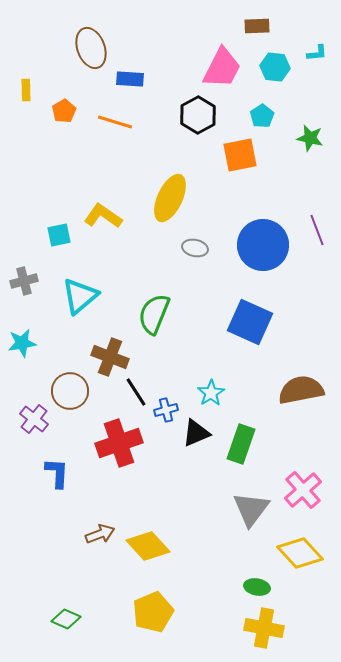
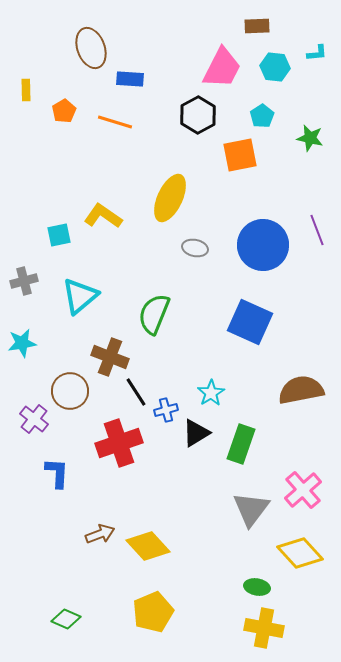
black triangle at (196, 433): rotated 8 degrees counterclockwise
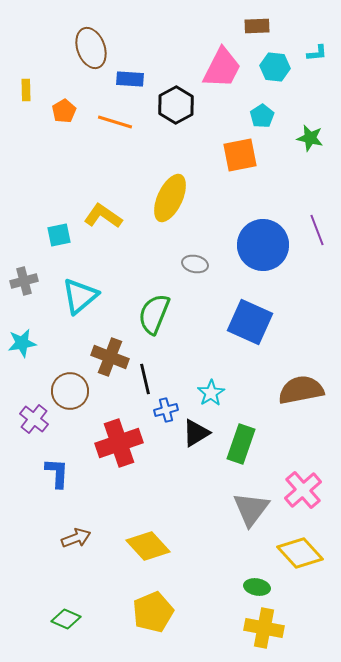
black hexagon at (198, 115): moved 22 px left, 10 px up
gray ellipse at (195, 248): moved 16 px down
black line at (136, 392): moved 9 px right, 13 px up; rotated 20 degrees clockwise
brown arrow at (100, 534): moved 24 px left, 4 px down
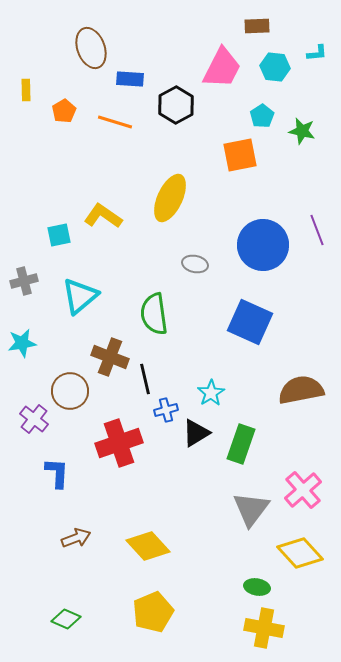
green star at (310, 138): moved 8 px left, 7 px up
green semicircle at (154, 314): rotated 30 degrees counterclockwise
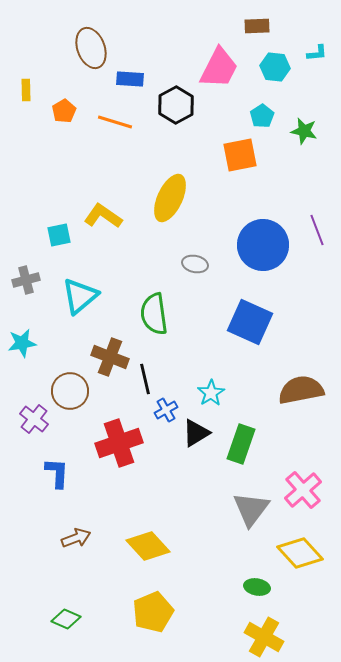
pink trapezoid at (222, 68): moved 3 px left
green star at (302, 131): moved 2 px right
gray cross at (24, 281): moved 2 px right, 1 px up
blue cross at (166, 410): rotated 15 degrees counterclockwise
yellow cross at (264, 628): moved 9 px down; rotated 18 degrees clockwise
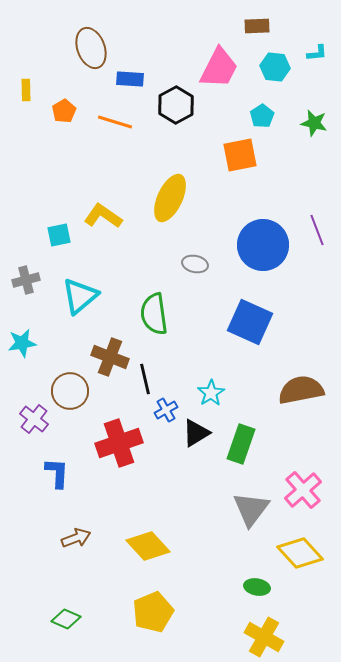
green star at (304, 131): moved 10 px right, 8 px up
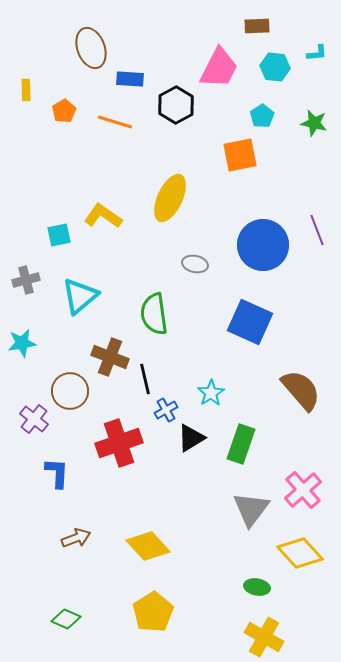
brown semicircle at (301, 390): rotated 60 degrees clockwise
black triangle at (196, 433): moved 5 px left, 5 px down
yellow pentagon at (153, 612): rotated 9 degrees counterclockwise
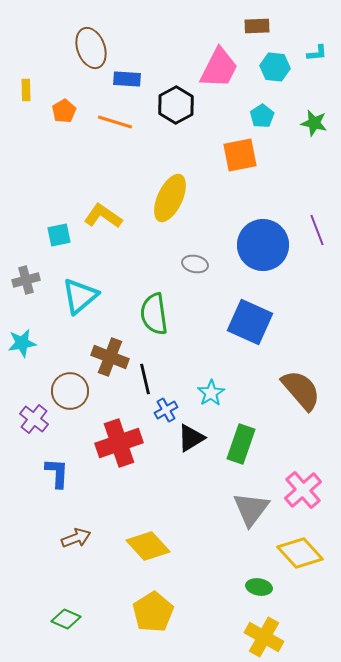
blue rectangle at (130, 79): moved 3 px left
green ellipse at (257, 587): moved 2 px right
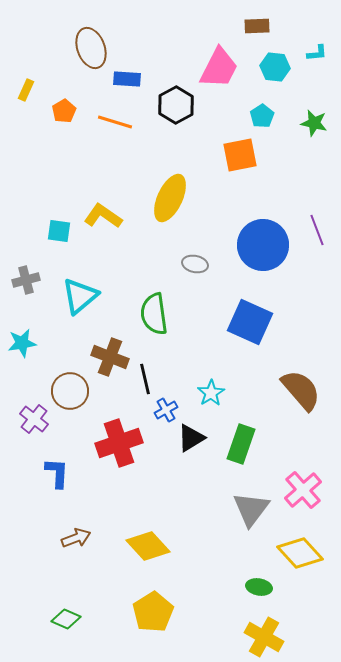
yellow rectangle at (26, 90): rotated 25 degrees clockwise
cyan square at (59, 235): moved 4 px up; rotated 20 degrees clockwise
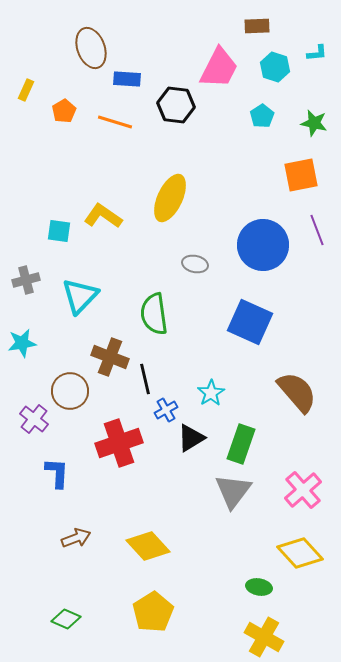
cyan hexagon at (275, 67): rotated 12 degrees clockwise
black hexagon at (176, 105): rotated 24 degrees counterclockwise
orange square at (240, 155): moved 61 px right, 20 px down
cyan triangle at (80, 296): rotated 6 degrees counterclockwise
brown semicircle at (301, 390): moved 4 px left, 2 px down
gray triangle at (251, 509): moved 18 px left, 18 px up
